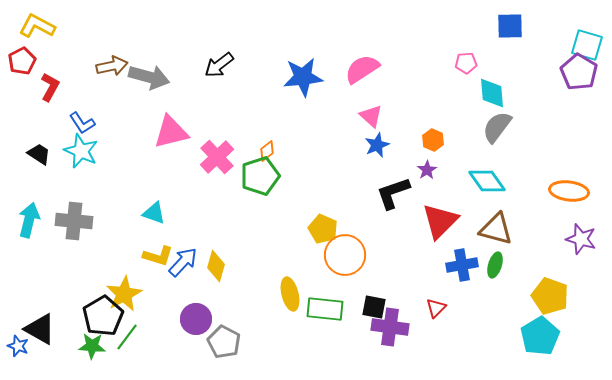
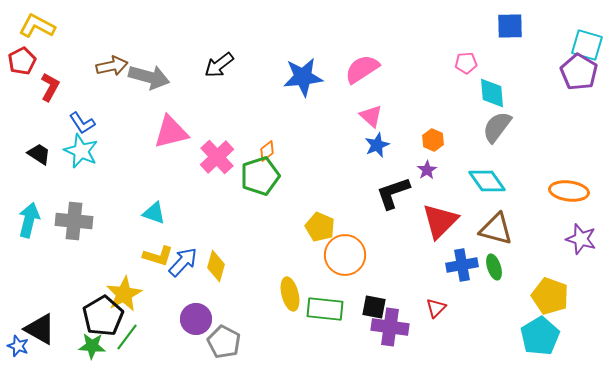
yellow pentagon at (323, 229): moved 3 px left, 2 px up
green ellipse at (495, 265): moved 1 px left, 2 px down; rotated 35 degrees counterclockwise
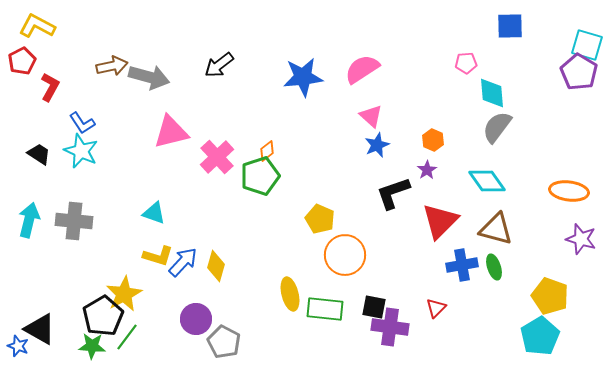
yellow pentagon at (320, 227): moved 8 px up
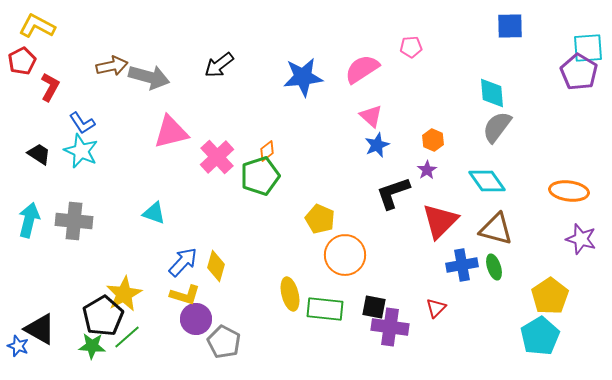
cyan square at (587, 45): moved 1 px right, 3 px down; rotated 20 degrees counterclockwise
pink pentagon at (466, 63): moved 55 px left, 16 px up
yellow L-shape at (158, 256): moved 27 px right, 39 px down
yellow pentagon at (550, 296): rotated 18 degrees clockwise
green line at (127, 337): rotated 12 degrees clockwise
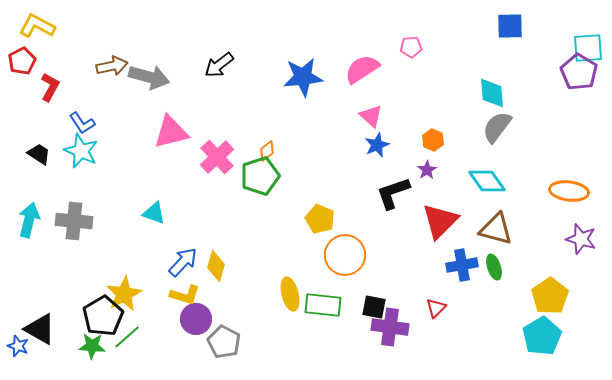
green rectangle at (325, 309): moved 2 px left, 4 px up
cyan pentagon at (540, 336): moved 2 px right
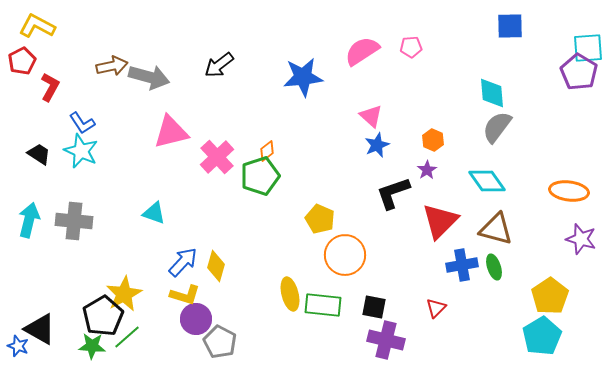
pink semicircle at (362, 69): moved 18 px up
purple cross at (390, 327): moved 4 px left, 13 px down; rotated 6 degrees clockwise
gray pentagon at (224, 342): moved 4 px left
